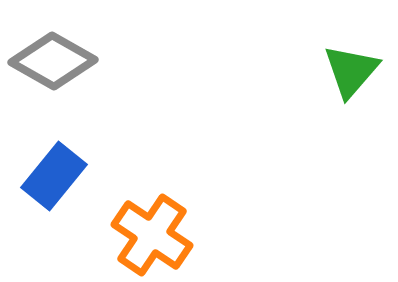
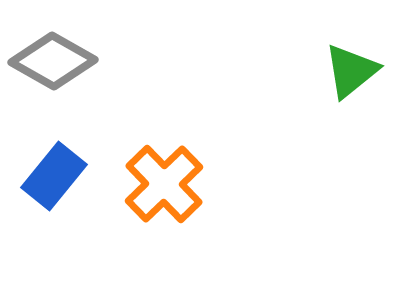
green triangle: rotated 10 degrees clockwise
orange cross: moved 12 px right, 51 px up; rotated 12 degrees clockwise
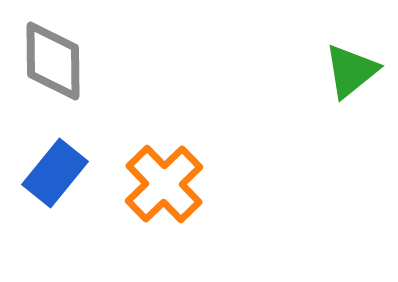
gray diamond: rotated 60 degrees clockwise
blue rectangle: moved 1 px right, 3 px up
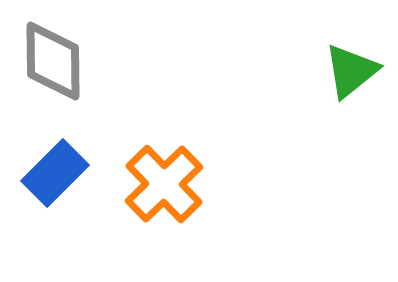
blue rectangle: rotated 6 degrees clockwise
